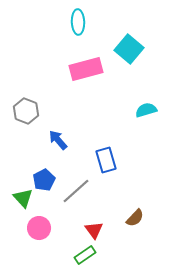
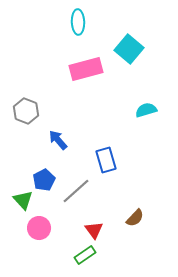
green triangle: moved 2 px down
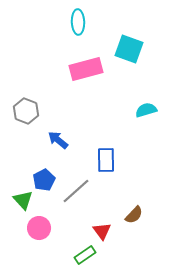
cyan square: rotated 20 degrees counterclockwise
blue arrow: rotated 10 degrees counterclockwise
blue rectangle: rotated 15 degrees clockwise
brown semicircle: moved 1 px left, 3 px up
red triangle: moved 8 px right, 1 px down
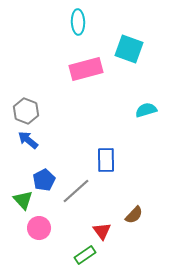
blue arrow: moved 30 px left
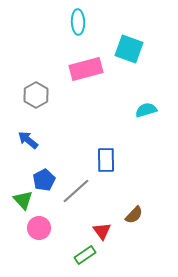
gray hexagon: moved 10 px right, 16 px up; rotated 10 degrees clockwise
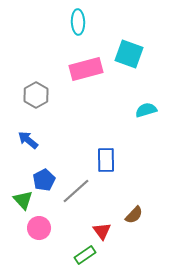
cyan square: moved 5 px down
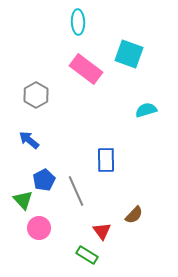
pink rectangle: rotated 52 degrees clockwise
blue arrow: moved 1 px right
gray line: rotated 72 degrees counterclockwise
green rectangle: moved 2 px right; rotated 65 degrees clockwise
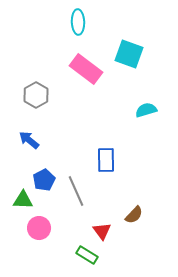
green triangle: rotated 45 degrees counterclockwise
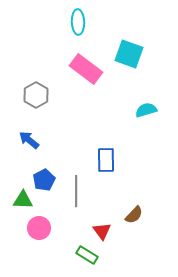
gray line: rotated 24 degrees clockwise
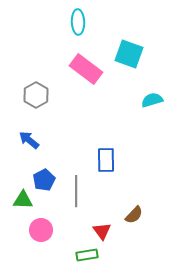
cyan semicircle: moved 6 px right, 10 px up
pink circle: moved 2 px right, 2 px down
green rectangle: rotated 40 degrees counterclockwise
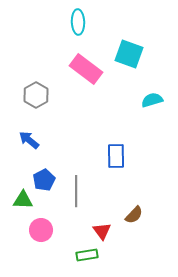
blue rectangle: moved 10 px right, 4 px up
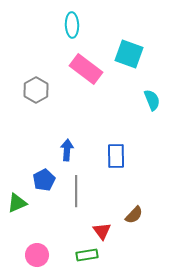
cyan ellipse: moved 6 px left, 3 px down
gray hexagon: moved 5 px up
cyan semicircle: rotated 85 degrees clockwise
blue arrow: moved 38 px right, 10 px down; rotated 55 degrees clockwise
green triangle: moved 6 px left, 3 px down; rotated 25 degrees counterclockwise
pink circle: moved 4 px left, 25 px down
